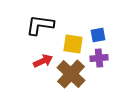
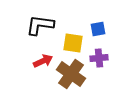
blue square: moved 6 px up
yellow square: moved 1 px up
brown cross: rotated 8 degrees counterclockwise
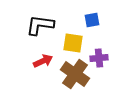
blue square: moved 6 px left, 9 px up
brown cross: moved 4 px right
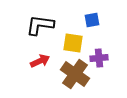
red arrow: moved 3 px left
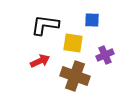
blue square: rotated 14 degrees clockwise
black L-shape: moved 5 px right
purple cross: moved 6 px right, 3 px up; rotated 18 degrees counterclockwise
brown cross: moved 2 px down; rotated 16 degrees counterclockwise
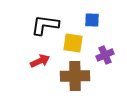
brown cross: rotated 20 degrees counterclockwise
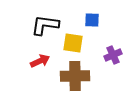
purple cross: moved 8 px right
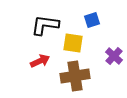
blue square: rotated 21 degrees counterclockwise
purple cross: moved 1 px right, 1 px down; rotated 24 degrees counterclockwise
brown cross: rotated 8 degrees counterclockwise
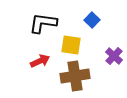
blue square: rotated 28 degrees counterclockwise
black L-shape: moved 2 px left, 2 px up
yellow square: moved 2 px left, 2 px down
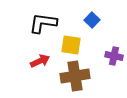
purple cross: rotated 30 degrees counterclockwise
